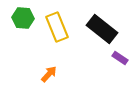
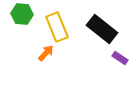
green hexagon: moved 1 px left, 4 px up
orange arrow: moved 3 px left, 21 px up
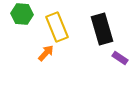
black rectangle: rotated 36 degrees clockwise
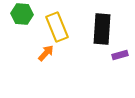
black rectangle: rotated 20 degrees clockwise
purple rectangle: moved 3 px up; rotated 49 degrees counterclockwise
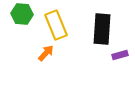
yellow rectangle: moved 1 px left, 2 px up
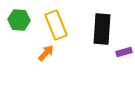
green hexagon: moved 3 px left, 6 px down
purple rectangle: moved 4 px right, 3 px up
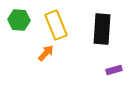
purple rectangle: moved 10 px left, 18 px down
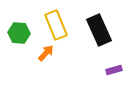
green hexagon: moved 13 px down
black rectangle: moved 3 px left, 1 px down; rotated 28 degrees counterclockwise
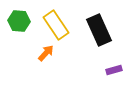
yellow rectangle: rotated 12 degrees counterclockwise
green hexagon: moved 12 px up
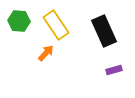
black rectangle: moved 5 px right, 1 px down
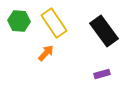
yellow rectangle: moved 2 px left, 2 px up
black rectangle: rotated 12 degrees counterclockwise
purple rectangle: moved 12 px left, 4 px down
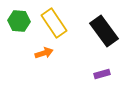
orange arrow: moved 2 px left; rotated 30 degrees clockwise
